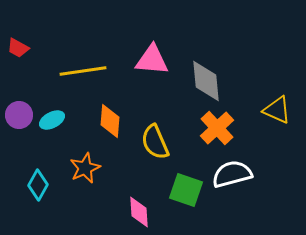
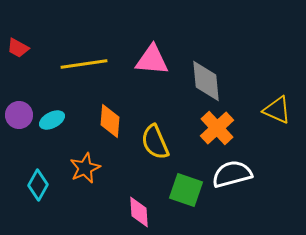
yellow line: moved 1 px right, 7 px up
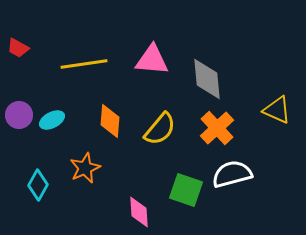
gray diamond: moved 1 px right, 2 px up
yellow semicircle: moved 5 px right, 13 px up; rotated 117 degrees counterclockwise
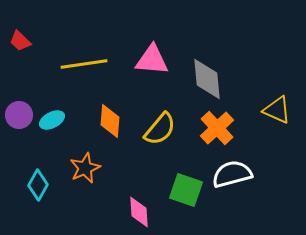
red trapezoid: moved 2 px right, 7 px up; rotated 15 degrees clockwise
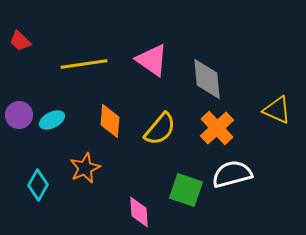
pink triangle: rotated 30 degrees clockwise
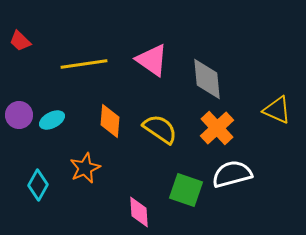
yellow semicircle: rotated 96 degrees counterclockwise
